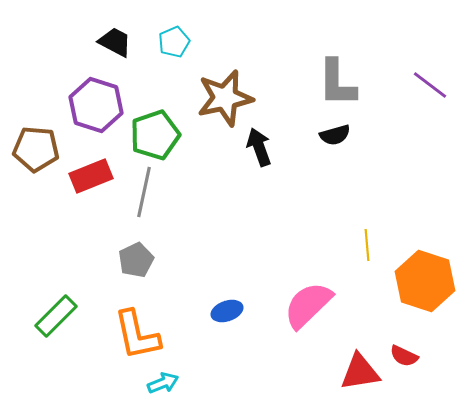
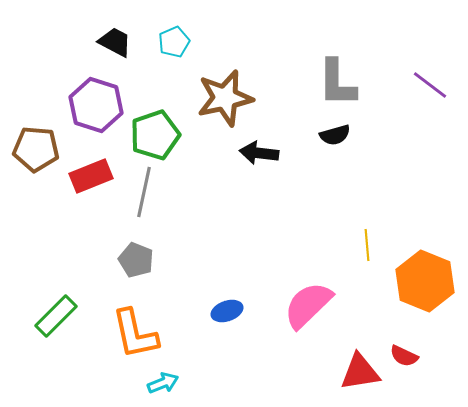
black arrow: moved 6 px down; rotated 63 degrees counterclockwise
gray pentagon: rotated 24 degrees counterclockwise
orange hexagon: rotated 4 degrees clockwise
orange L-shape: moved 2 px left, 1 px up
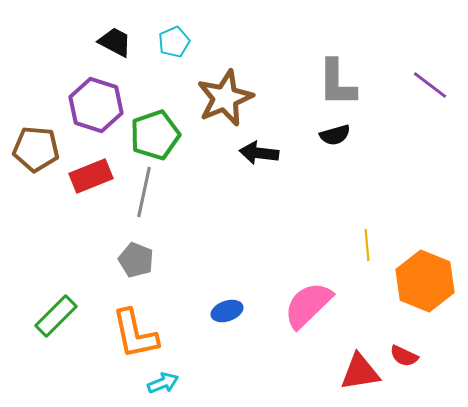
brown star: rotated 10 degrees counterclockwise
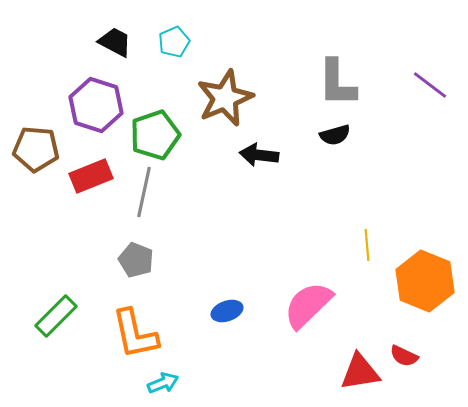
black arrow: moved 2 px down
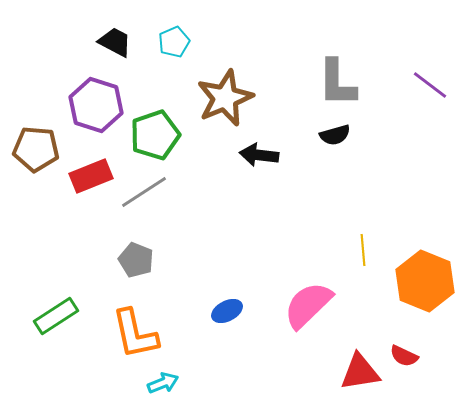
gray line: rotated 45 degrees clockwise
yellow line: moved 4 px left, 5 px down
blue ellipse: rotated 8 degrees counterclockwise
green rectangle: rotated 12 degrees clockwise
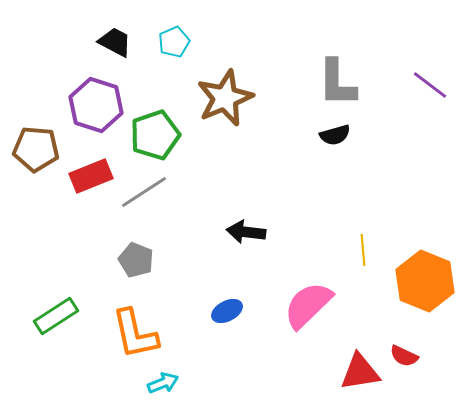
black arrow: moved 13 px left, 77 px down
